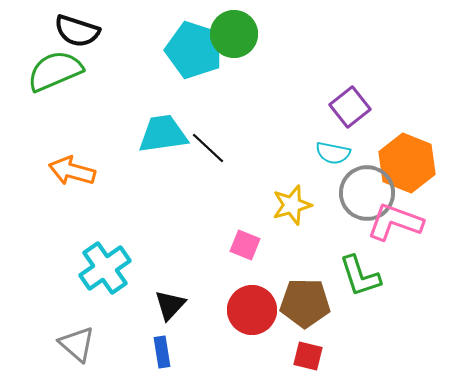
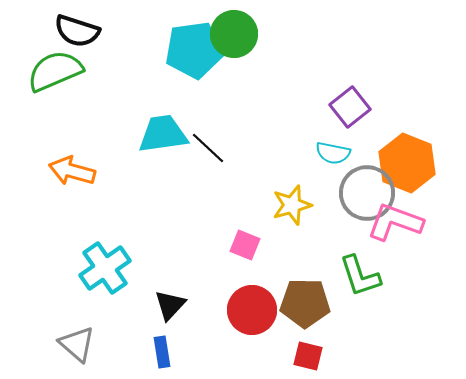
cyan pentagon: rotated 26 degrees counterclockwise
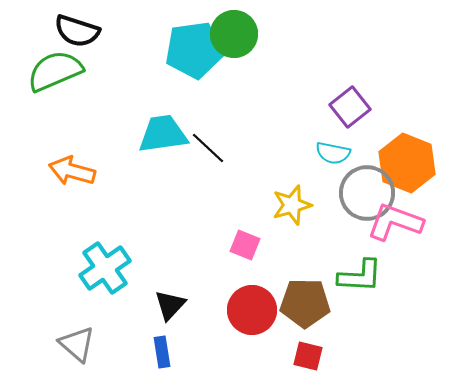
green L-shape: rotated 69 degrees counterclockwise
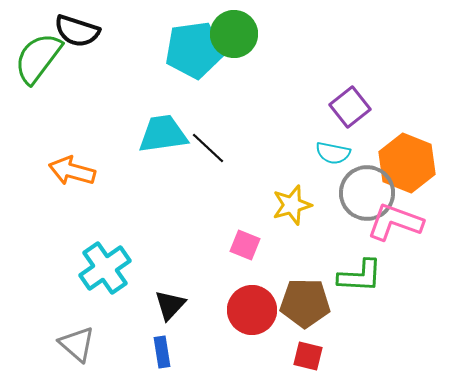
green semicircle: moved 17 px left, 13 px up; rotated 30 degrees counterclockwise
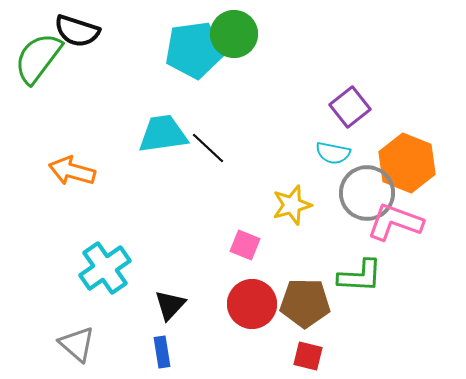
red circle: moved 6 px up
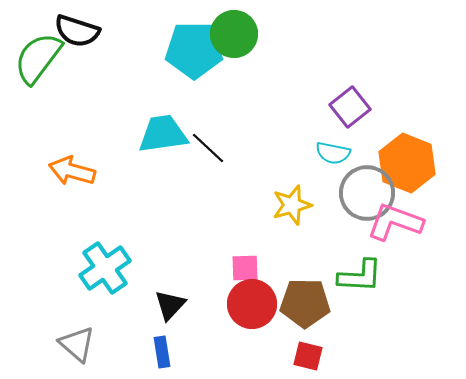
cyan pentagon: rotated 8 degrees clockwise
pink square: moved 23 px down; rotated 24 degrees counterclockwise
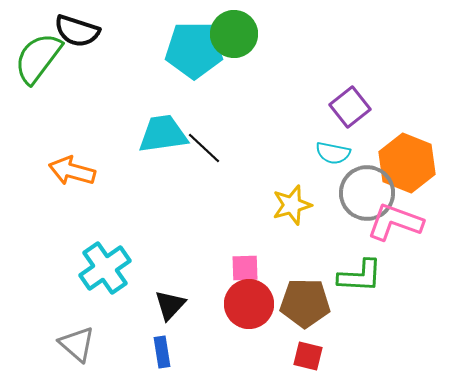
black line: moved 4 px left
red circle: moved 3 px left
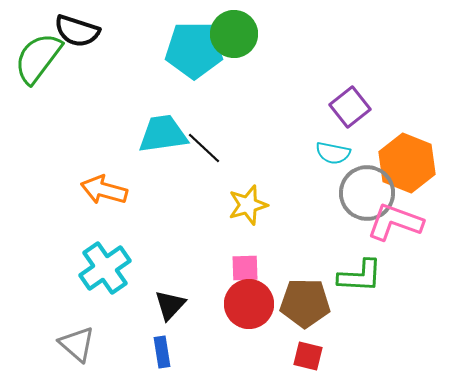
orange arrow: moved 32 px right, 19 px down
yellow star: moved 44 px left
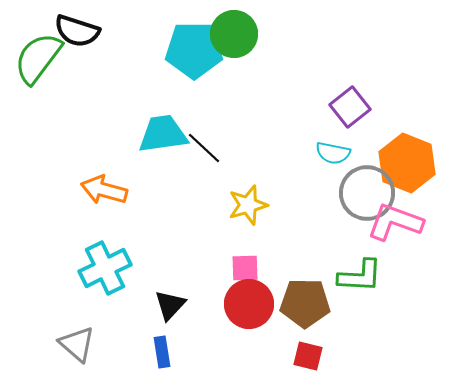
cyan cross: rotated 9 degrees clockwise
